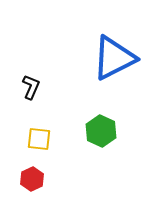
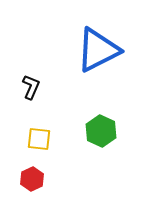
blue triangle: moved 16 px left, 8 px up
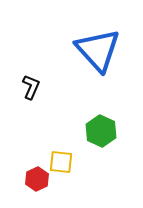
blue triangle: rotated 45 degrees counterclockwise
yellow square: moved 22 px right, 23 px down
red hexagon: moved 5 px right
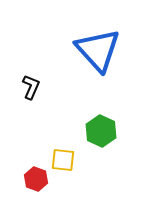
yellow square: moved 2 px right, 2 px up
red hexagon: moved 1 px left; rotated 15 degrees counterclockwise
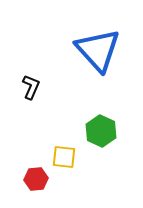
yellow square: moved 1 px right, 3 px up
red hexagon: rotated 25 degrees counterclockwise
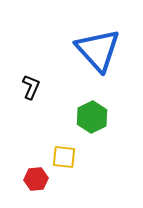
green hexagon: moved 9 px left, 14 px up; rotated 8 degrees clockwise
